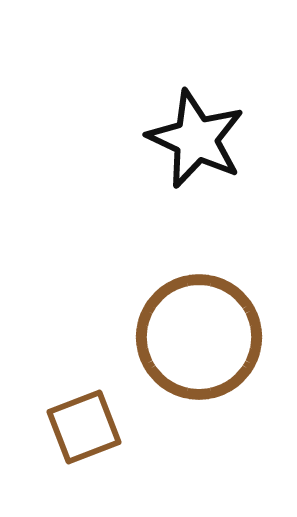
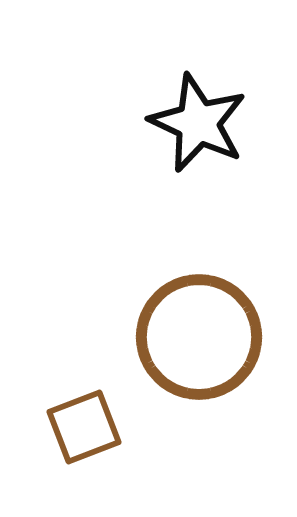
black star: moved 2 px right, 16 px up
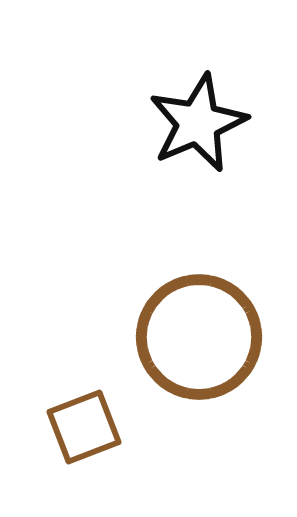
black star: rotated 24 degrees clockwise
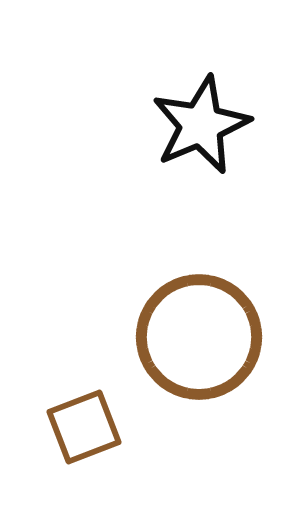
black star: moved 3 px right, 2 px down
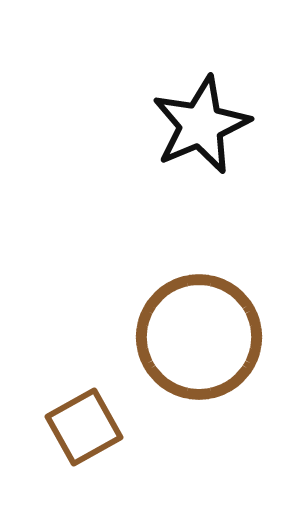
brown square: rotated 8 degrees counterclockwise
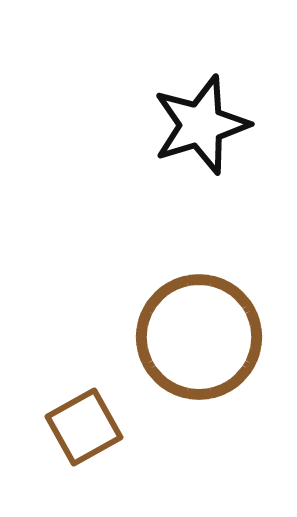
black star: rotated 6 degrees clockwise
